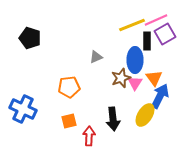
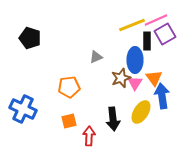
blue arrow: moved 2 px right; rotated 35 degrees counterclockwise
yellow ellipse: moved 4 px left, 3 px up
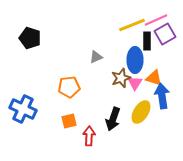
orange triangle: rotated 36 degrees counterclockwise
black arrow: rotated 25 degrees clockwise
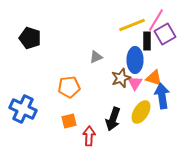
pink line: rotated 35 degrees counterclockwise
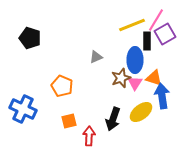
orange pentagon: moved 7 px left, 1 px up; rotated 30 degrees clockwise
yellow ellipse: rotated 20 degrees clockwise
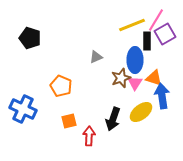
orange pentagon: moved 1 px left
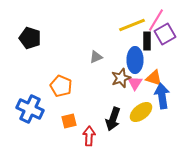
blue cross: moved 7 px right
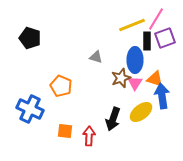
pink line: moved 1 px up
purple square: moved 4 px down; rotated 10 degrees clockwise
gray triangle: rotated 40 degrees clockwise
orange triangle: moved 1 px right, 1 px down
orange square: moved 4 px left, 10 px down; rotated 21 degrees clockwise
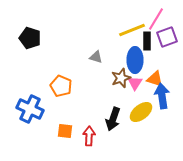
yellow line: moved 5 px down
purple square: moved 2 px right, 1 px up
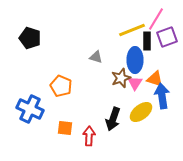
orange square: moved 3 px up
